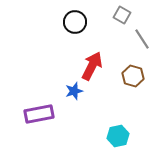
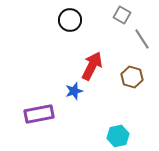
black circle: moved 5 px left, 2 px up
brown hexagon: moved 1 px left, 1 px down
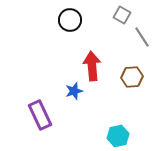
gray line: moved 2 px up
red arrow: rotated 32 degrees counterclockwise
brown hexagon: rotated 20 degrees counterclockwise
purple rectangle: moved 1 px right, 1 px down; rotated 76 degrees clockwise
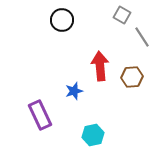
black circle: moved 8 px left
red arrow: moved 8 px right
cyan hexagon: moved 25 px left, 1 px up
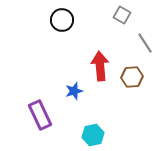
gray line: moved 3 px right, 6 px down
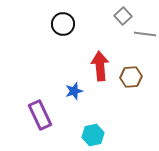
gray square: moved 1 px right, 1 px down; rotated 18 degrees clockwise
black circle: moved 1 px right, 4 px down
gray line: moved 9 px up; rotated 50 degrees counterclockwise
brown hexagon: moved 1 px left
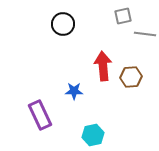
gray square: rotated 30 degrees clockwise
red arrow: moved 3 px right
blue star: rotated 18 degrees clockwise
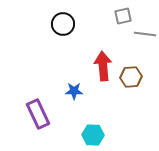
purple rectangle: moved 2 px left, 1 px up
cyan hexagon: rotated 15 degrees clockwise
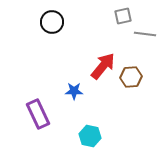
black circle: moved 11 px left, 2 px up
red arrow: rotated 44 degrees clockwise
cyan hexagon: moved 3 px left, 1 px down; rotated 10 degrees clockwise
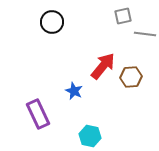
blue star: rotated 24 degrees clockwise
